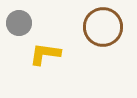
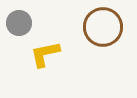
yellow L-shape: rotated 20 degrees counterclockwise
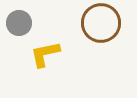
brown circle: moved 2 px left, 4 px up
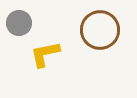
brown circle: moved 1 px left, 7 px down
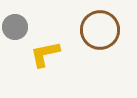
gray circle: moved 4 px left, 4 px down
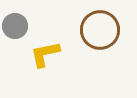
gray circle: moved 1 px up
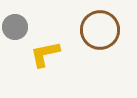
gray circle: moved 1 px down
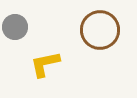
yellow L-shape: moved 10 px down
